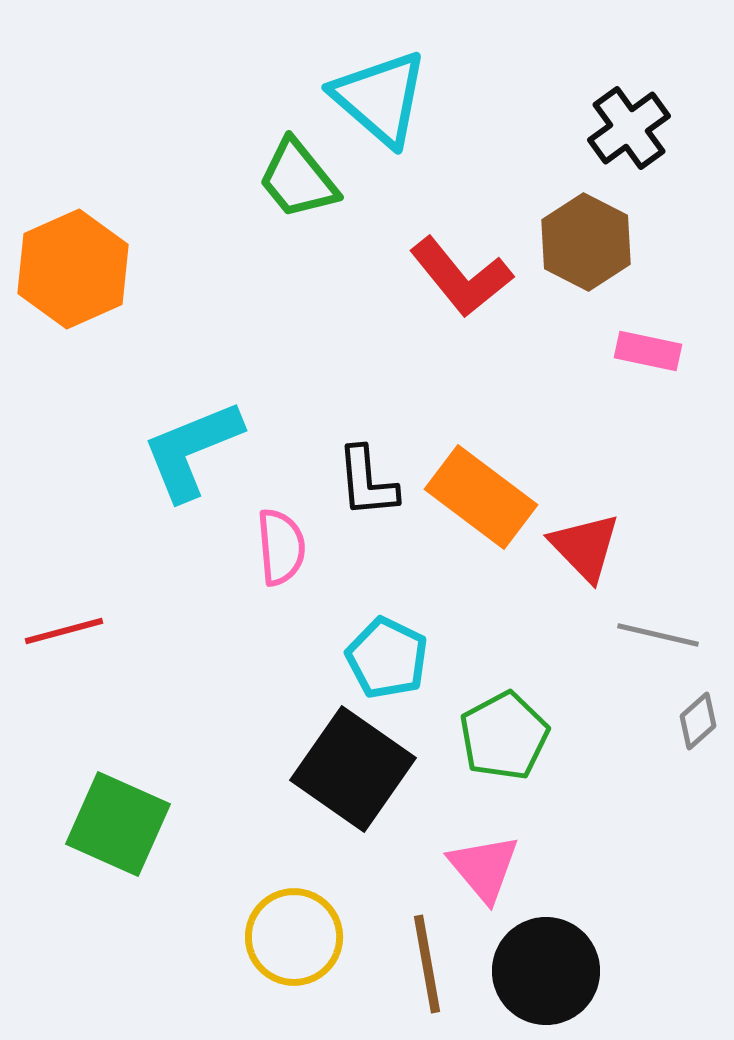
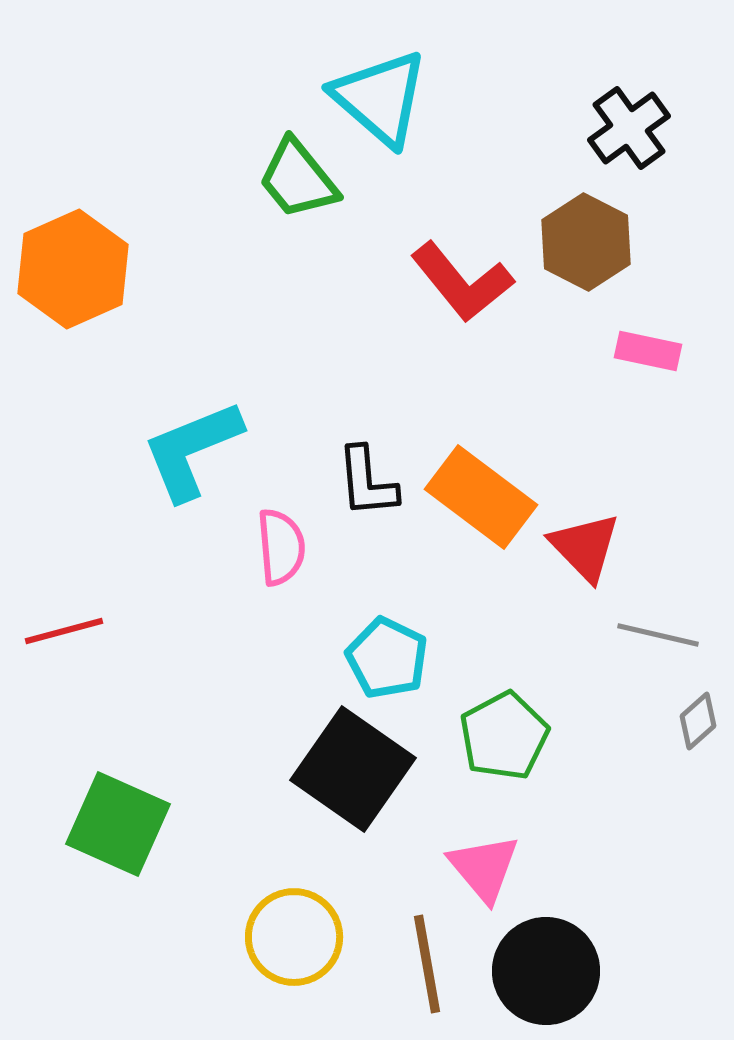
red L-shape: moved 1 px right, 5 px down
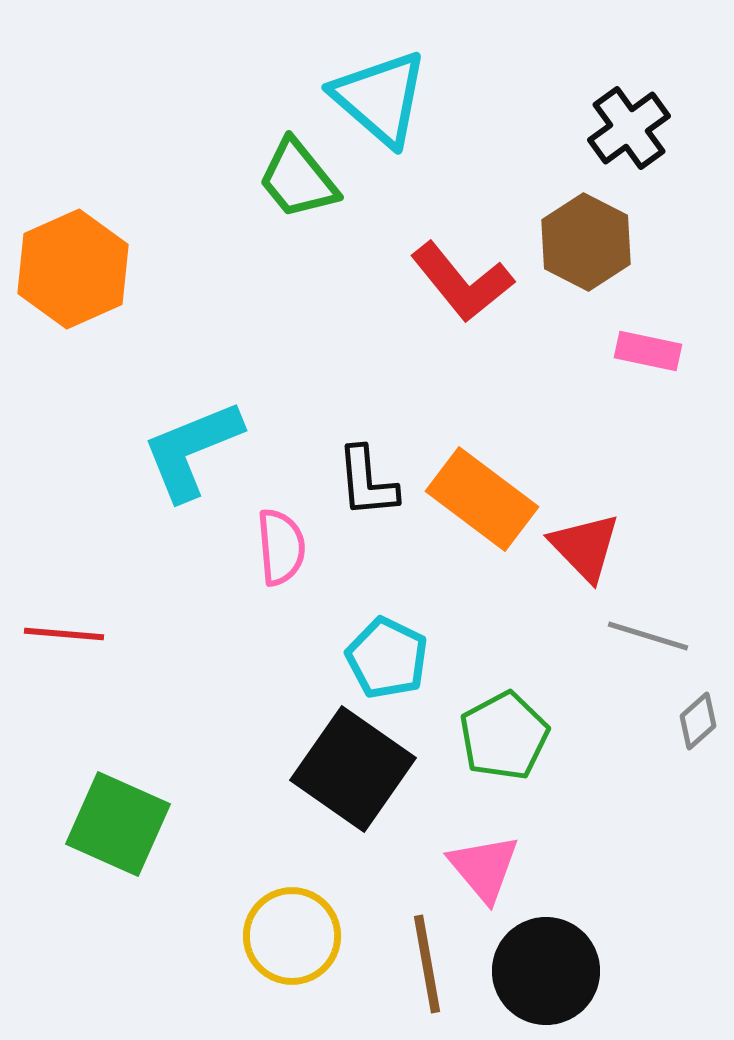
orange rectangle: moved 1 px right, 2 px down
red line: moved 3 px down; rotated 20 degrees clockwise
gray line: moved 10 px left, 1 px down; rotated 4 degrees clockwise
yellow circle: moved 2 px left, 1 px up
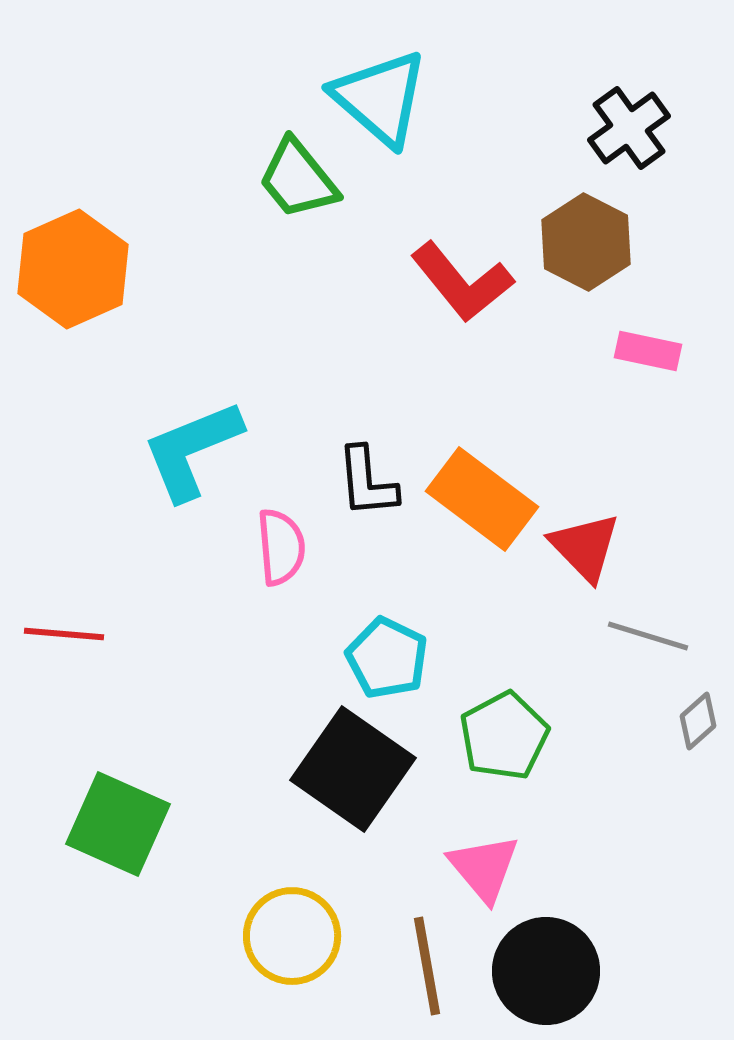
brown line: moved 2 px down
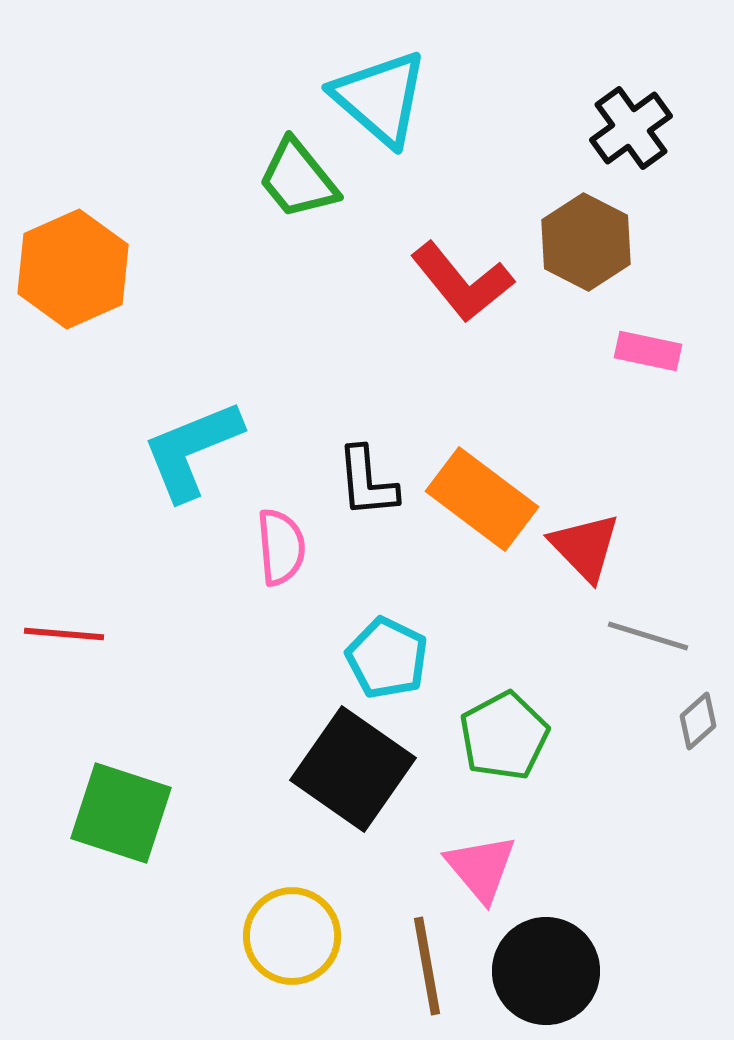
black cross: moved 2 px right
green square: moved 3 px right, 11 px up; rotated 6 degrees counterclockwise
pink triangle: moved 3 px left
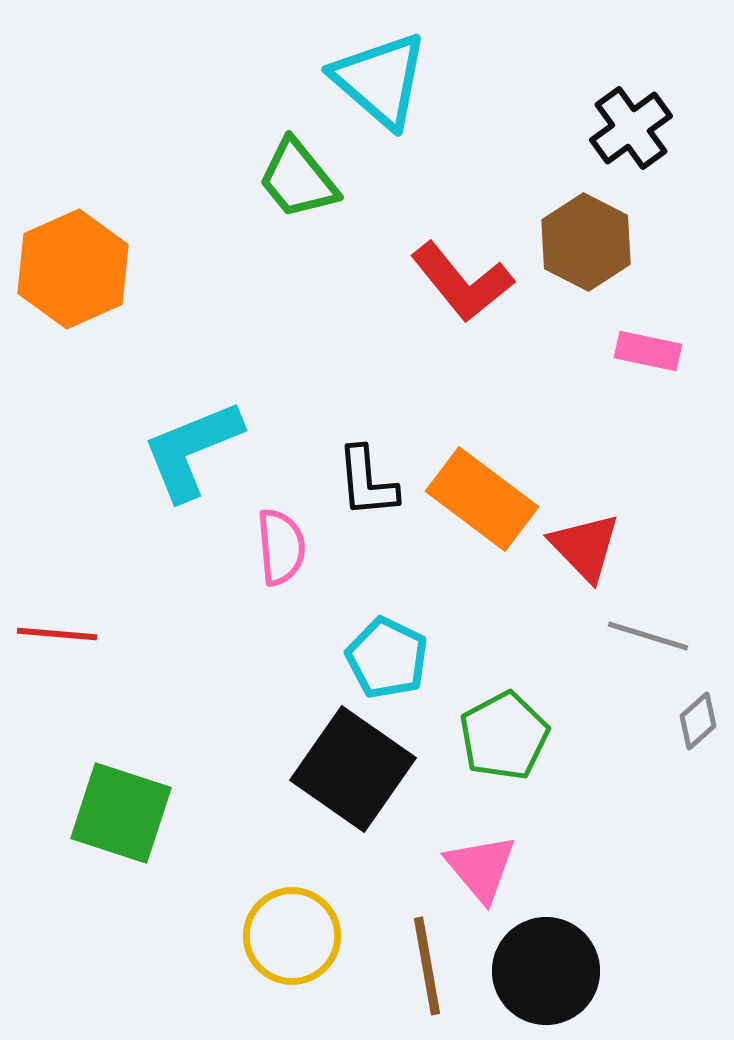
cyan triangle: moved 18 px up
red line: moved 7 px left
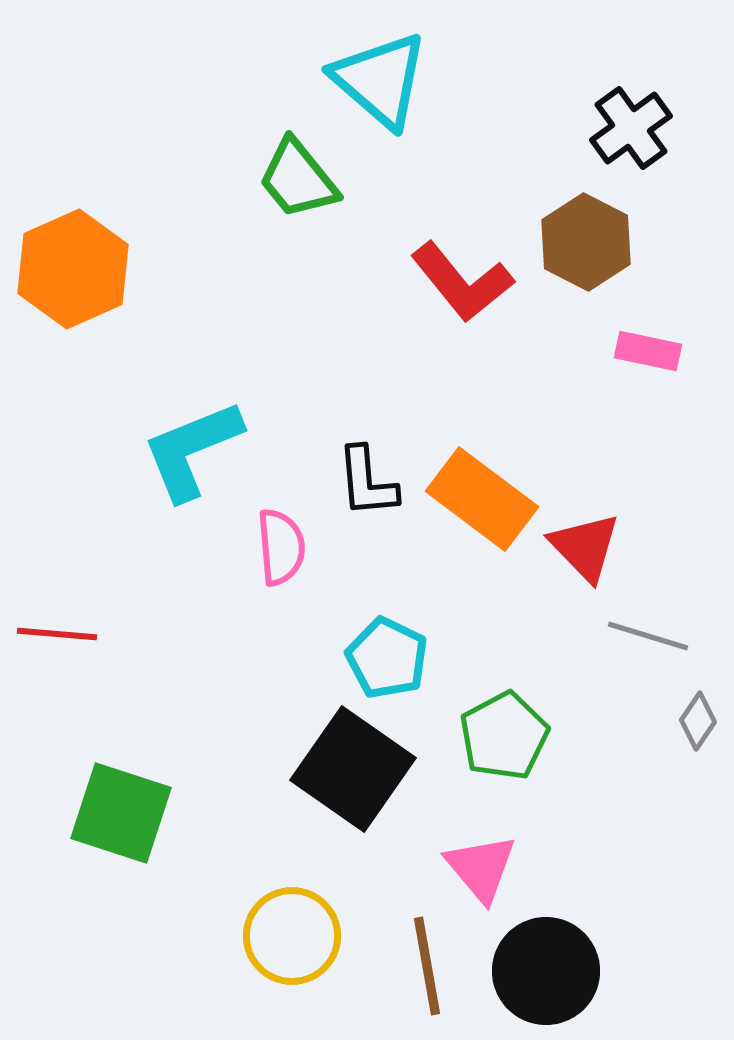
gray diamond: rotated 14 degrees counterclockwise
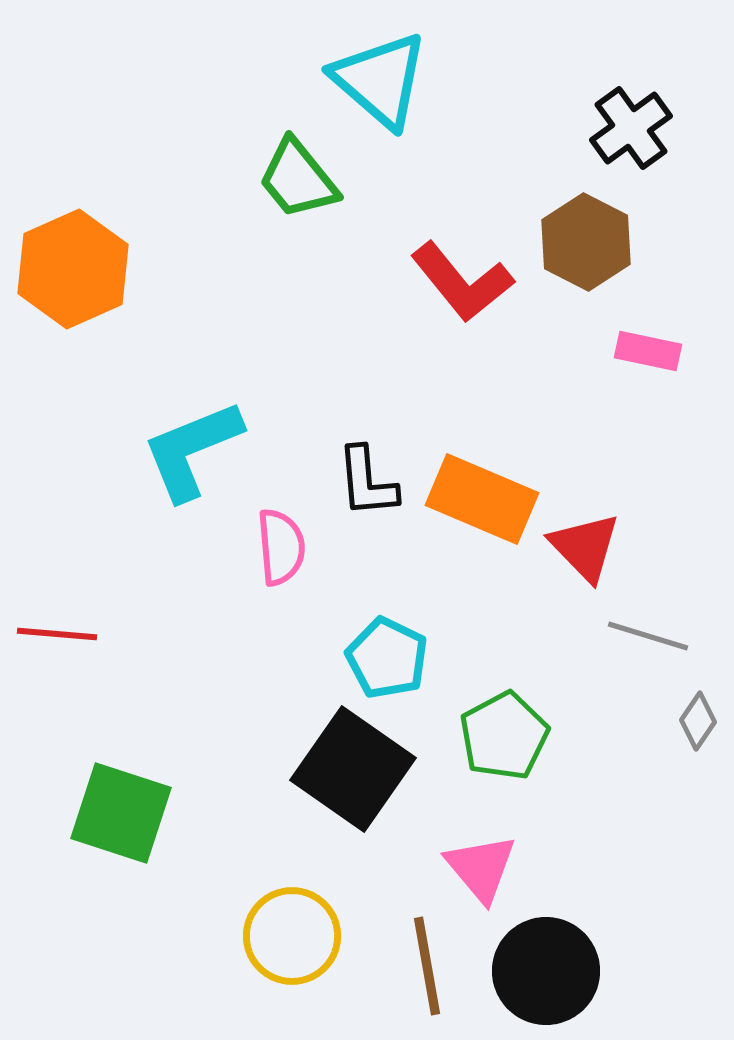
orange rectangle: rotated 14 degrees counterclockwise
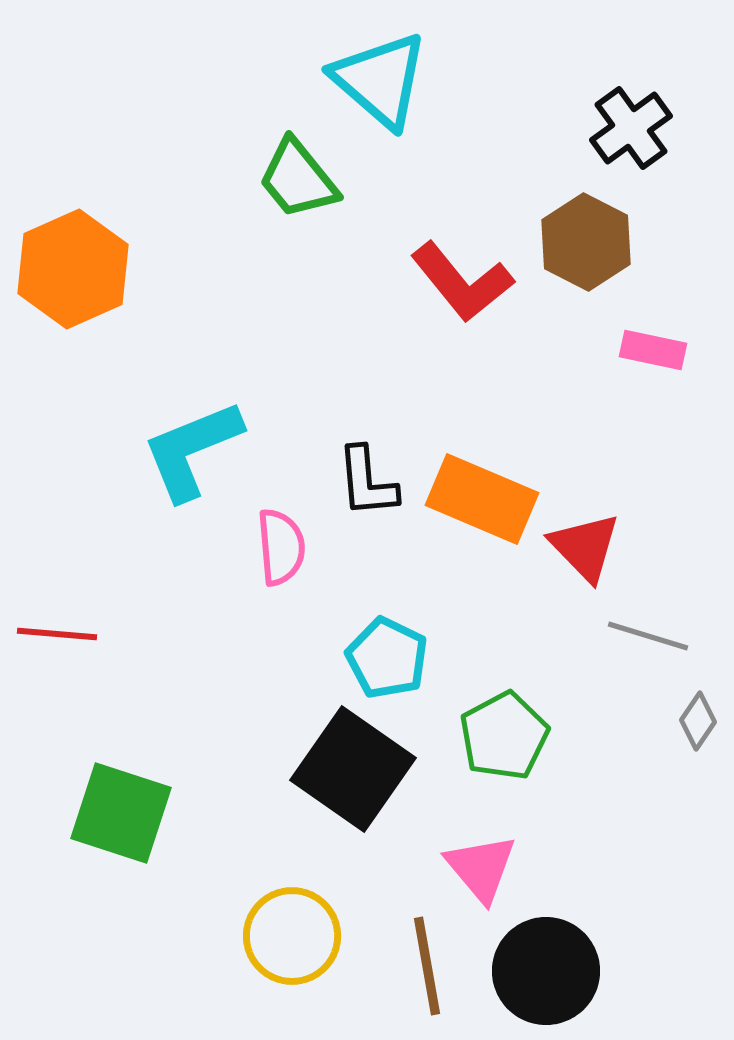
pink rectangle: moved 5 px right, 1 px up
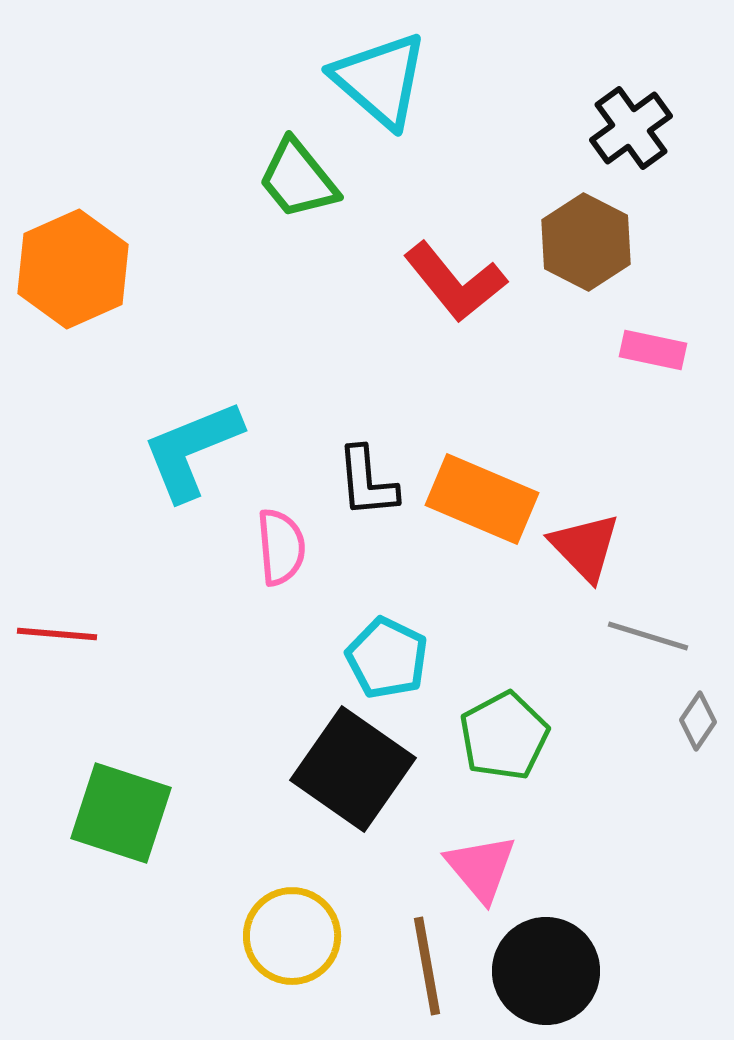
red L-shape: moved 7 px left
